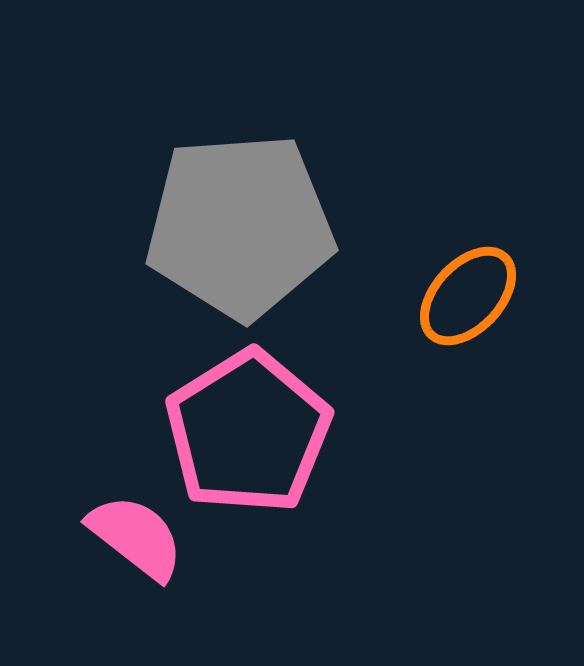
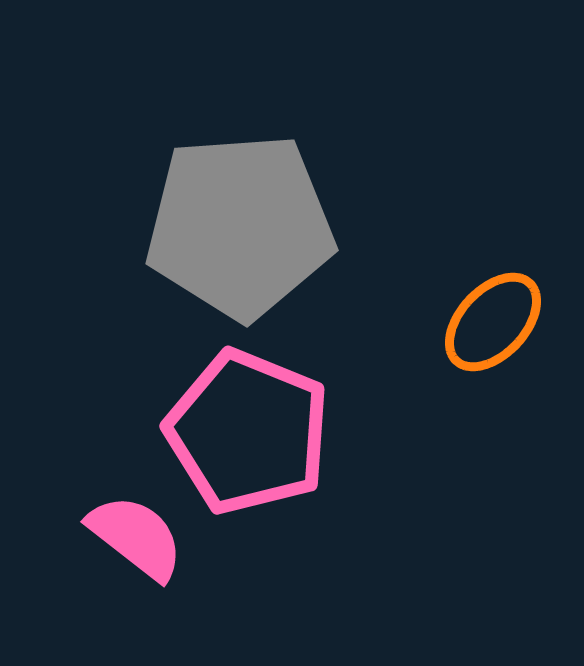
orange ellipse: moved 25 px right, 26 px down
pink pentagon: rotated 18 degrees counterclockwise
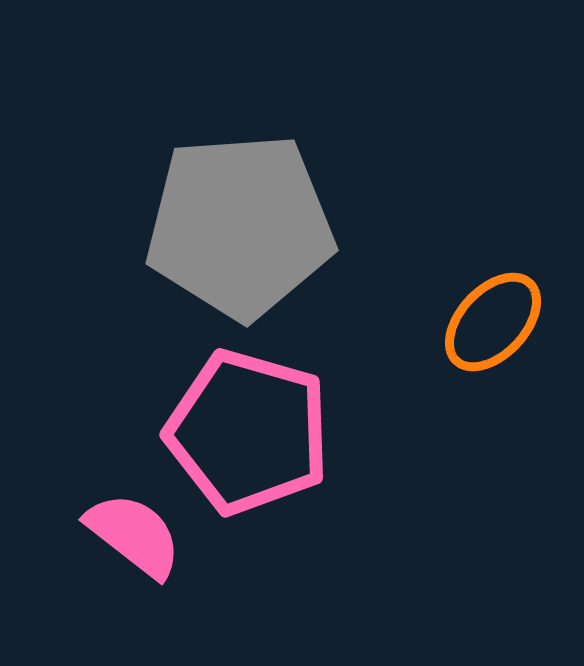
pink pentagon: rotated 6 degrees counterclockwise
pink semicircle: moved 2 px left, 2 px up
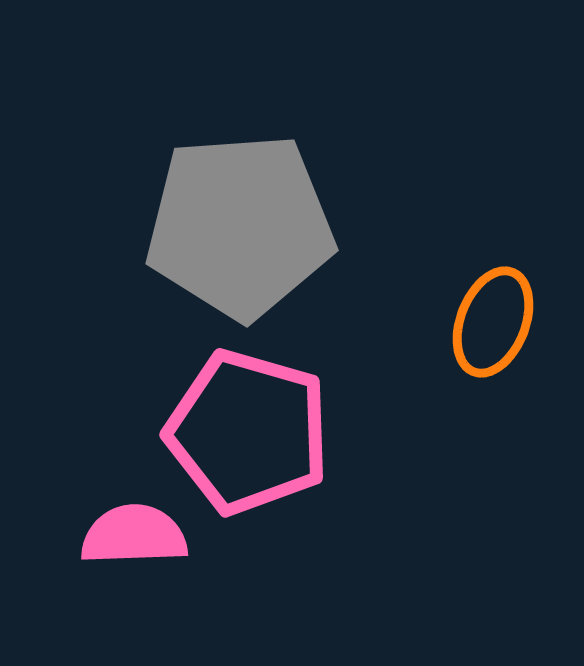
orange ellipse: rotated 22 degrees counterclockwise
pink semicircle: rotated 40 degrees counterclockwise
